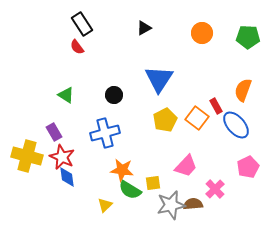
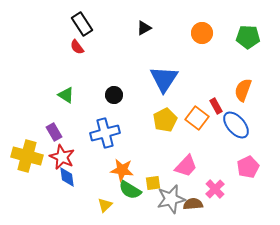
blue triangle: moved 5 px right
gray star: moved 6 px up
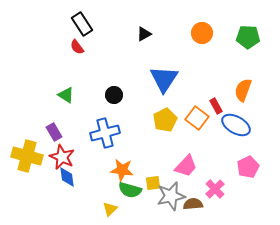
black triangle: moved 6 px down
blue ellipse: rotated 20 degrees counterclockwise
green semicircle: rotated 15 degrees counterclockwise
gray star: moved 3 px up
yellow triangle: moved 5 px right, 4 px down
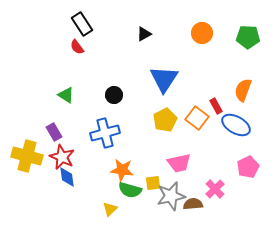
pink trapezoid: moved 7 px left, 3 px up; rotated 35 degrees clockwise
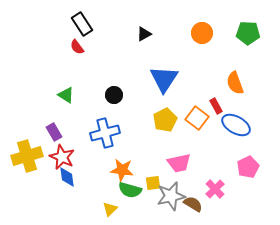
green pentagon: moved 4 px up
orange semicircle: moved 8 px left, 7 px up; rotated 40 degrees counterclockwise
yellow cross: rotated 32 degrees counterclockwise
brown semicircle: rotated 36 degrees clockwise
